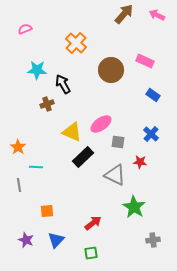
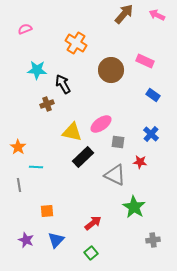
orange cross: rotated 10 degrees counterclockwise
yellow triangle: rotated 10 degrees counterclockwise
green square: rotated 32 degrees counterclockwise
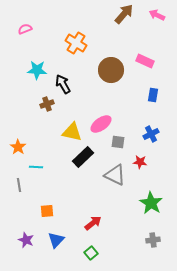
blue rectangle: rotated 64 degrees clockwise
blue cross: rotated 21 degrees clockwise
green star: moved 17 px right, 4 px up
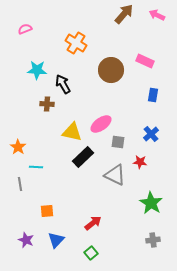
brown cross: rotated 24 degrees clockwise
blue cross: rotated 14 degrees counterclockwise
gray line: moved 1 px right, 1 px up
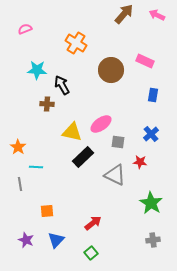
black arrow: moved 1 px left, 1 px down
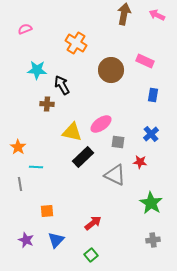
brown arrow: rotated 30 degrees counterclockwise
green square: moved 2 px down
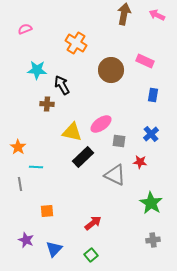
gray square: moved 1 px right, 1 px up
blue triangle: moved 2 px left, 9 px down
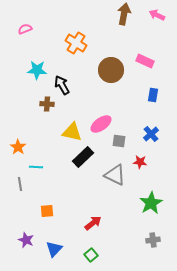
green star: rotated 10 degrees clockwise
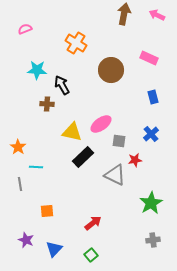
pink rectangle: moved 4 px right, 3 px up
blue rectangle: moved 2 px down; rotated 24 degrees counterclockwise
red star: moved 5 px left, 2 px up; rotated 16 degrees counterclockwise
